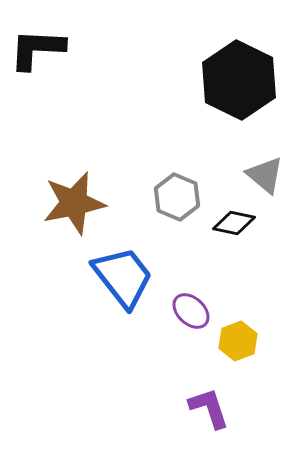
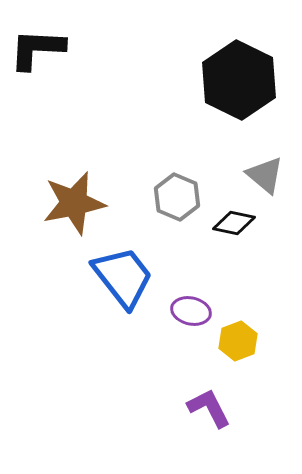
purple ellipse: rotated 30 degrees counterclockwise
purple L-shape: rotated 9 degrees counterclockwise
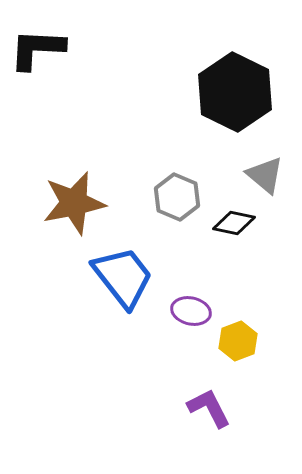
black hexagon: moved 4 px left, 12 px down
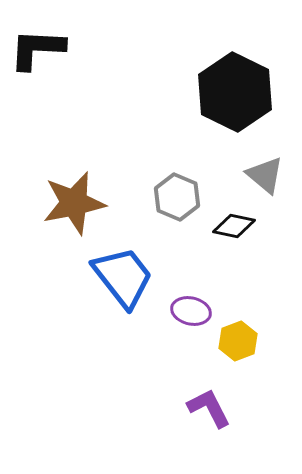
black diamond: moved 3 px down
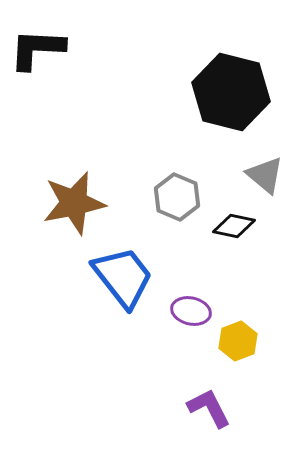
black hexagon: moved 4 px left; rotated 12 degrees counterclockwise
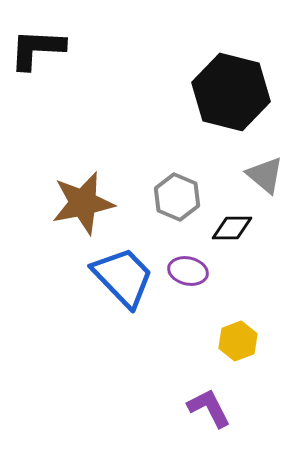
brown star: moved 9 px right
black diamond: moved 2 px left, 2 px down; rotated 12 degrees counterclockwise
blue trapezoid: rotated 6 degrees counterclockwise
purple ellipse: moved 3 px left, 40 px up
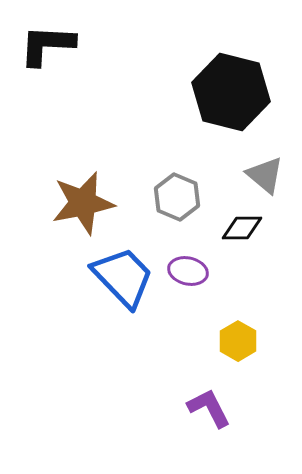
black L-shape: moved 10 px right, 4 px up
black diamond: moved 10 px right
yellow hexagon: rotated 9 degrees counterclockwise
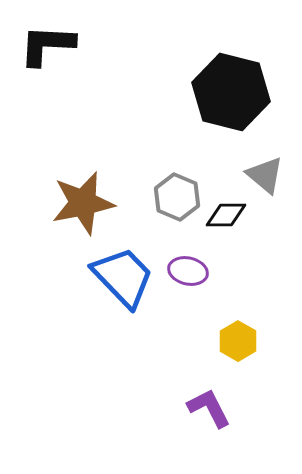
black diamond: moved 16 px left, 13 px up
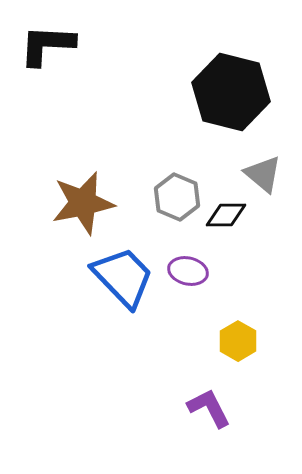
gray triangle: moved 2 px left, 1 px up
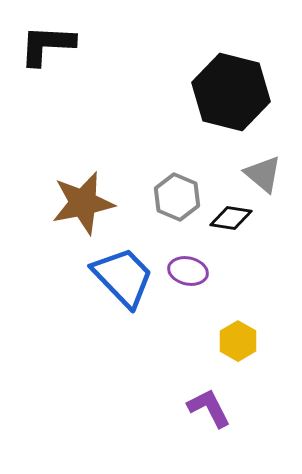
black diamond: moved 5 px right, 3 px down; rotated 9 degrees clockwise
